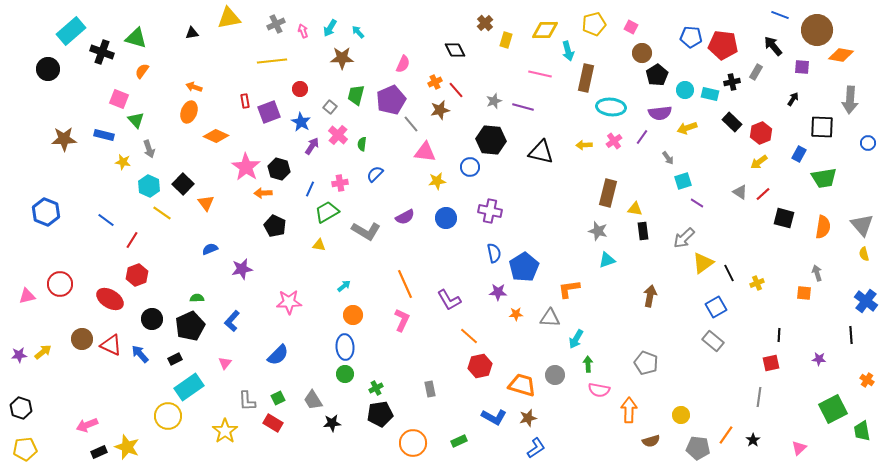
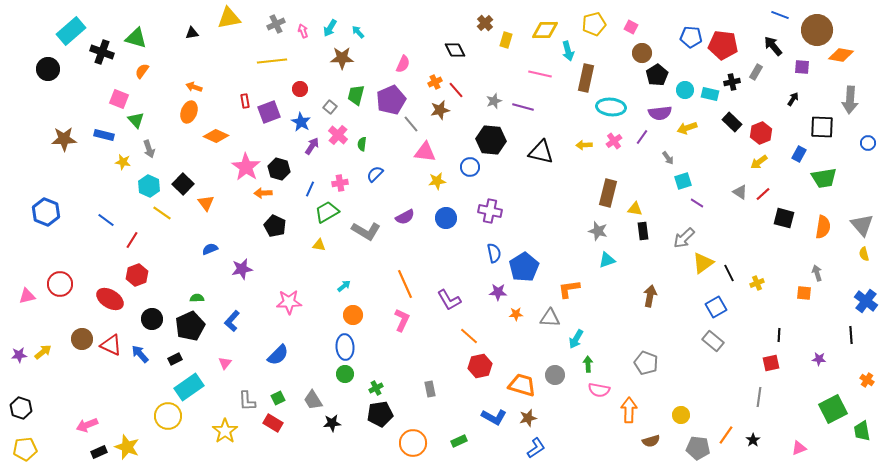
pink triangle at (799, 448): rotated 21 degrees clockwise
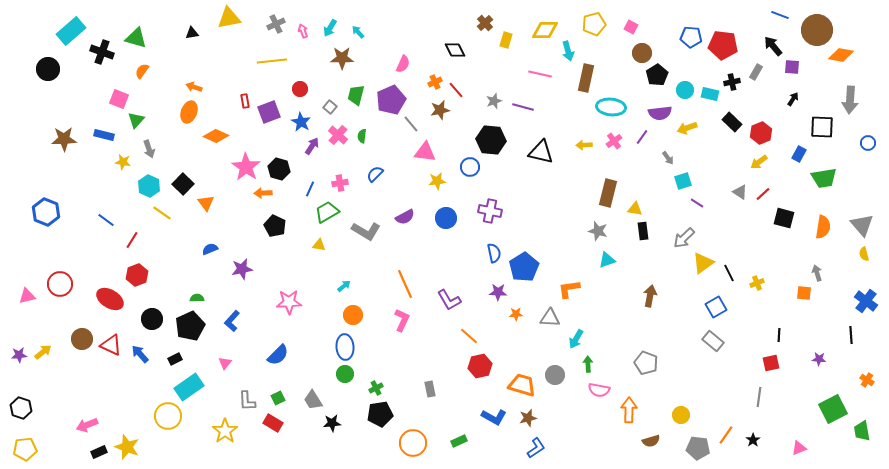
purple square at (802, 67): moved 10 px left
green triangle at (136, 120): rotated 24 degrees clockwise
green semicircle at (362, 144): moved 8 px up
